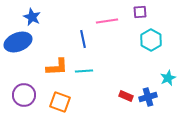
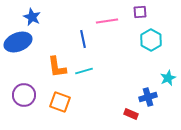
orange L-shape: rotated 85 degrees clockwise
cyan line: rotated 12 degrees counterclockwise
red rectangle: moved 5 px right, 18 px down
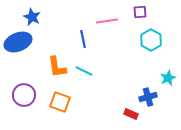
cyan line: rotated 42 degrees clockwise
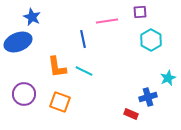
purple circle: moved 1 px up
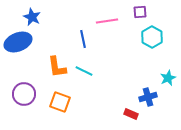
cyan hexagon: moved 1 px right, 3 px up
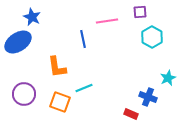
blue ellipse: rotated 12 degrees counterclockwise
cyan line: moved 17 px down; rotated 48 degrees counterclockwise
blue cross: rotated 36 degrees clockwise
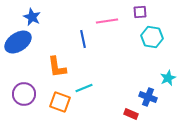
cyan hexagon: rotated 20 degrees counterclockwise
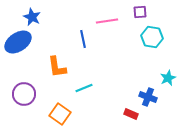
orange square: moved 12 px down; rotated 15 degrees clockwise
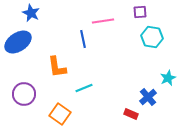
blue star: moved 1 px left, 4 px up
pink line: moved 4 px left
blue cross: rotated 30 degrees clockwise
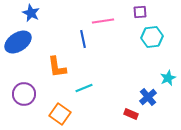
cyan hexagon: rotated 15 degrees counterclockwise
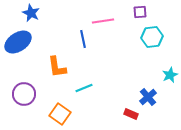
cyan star: moved 2 px right, 3 px up
